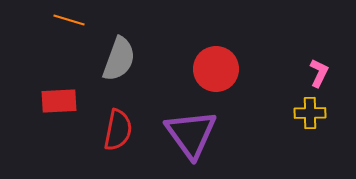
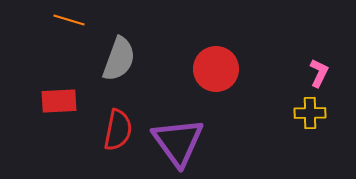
purple triangle: moved 13 px left, 8 px down
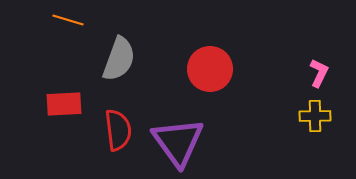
orange line: moved 1 px left
red circle: moved 6 px left
red rectangle: moved 5 px right, 3 px down
yellow cross: moved 5 px right, 3 px down
red semicircle: rotated 18 degrees counterclockwise
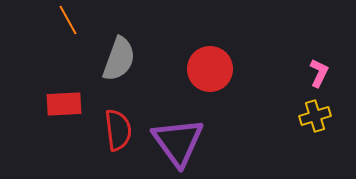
orange line: rotated 44 degrees clockwise
yellow cross: rotated 16 degrees counterclockwise
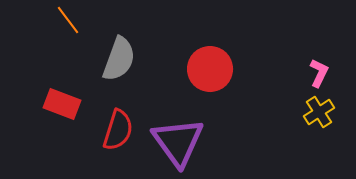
orange line: rotated 8 degrees counterclockwise
red rectangle: moved 2 px left; rotated 24 degrees clockwise
yellow cross: moved 4 px right, 4 px up; rotated 16 degrees counterclockwise
red semicircle: rotated 24 degrees clockwise
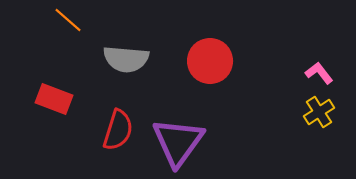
orange line: rotated 12 degrees counterclockwise
gray semicircle: moved 7 px right; rotated 75 degrees clockwise
red circle: moved 8 px up
pink L-shape: rotated 64 degrees counterclockwise
red rectangle: moved 8 px left, 5 px up
purple triangle: rotated 12 degrees clockwise
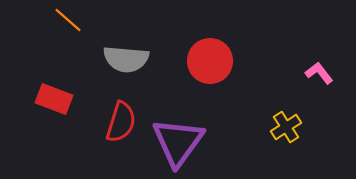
yellow cross: moved 33 px left, 15 px down
red semicircle: moved 3 px right, 8 px up
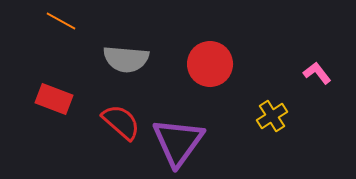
orange line: moved 7 px left, 1 px down; rotated 12 degrees counterclockwise
red circle: moved 3 px down
pink L-shape: moved 2 px left
red semicircle: rotated 66 degrees counterclockwise
yellow cross: moved 14 px left, 11 px up
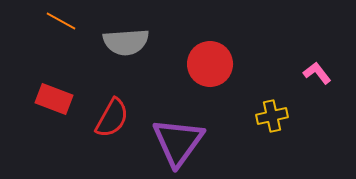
gray semicircle: moved 17 px up; rotated 9 degrees counterclockwise
yellow cross: rotated 20 degrees clockwise
red semicircle: moved 9 px left, 4 px up; rotated 78 degrees clockwise
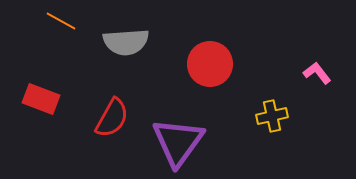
red rectangle: moved 13 px left
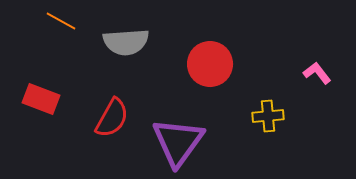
yellow cross: moved 4 px left; rotated 8 degrees clockwise
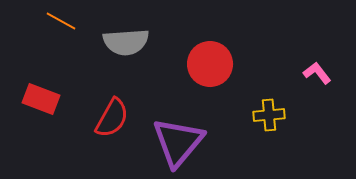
yellow cross: moved 1 px right, 1 px up
purple triangle: rotated 4 degrees clockwise
